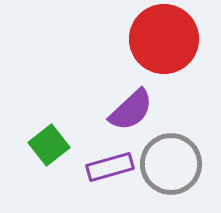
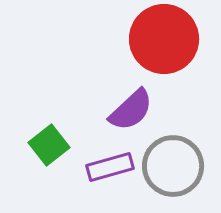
gray circle: moved 2 px right, 2 px down
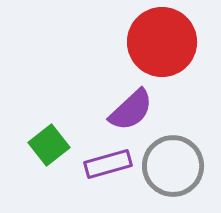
red circle: moved 2 px left, 3 px down
purple rectangle: moved 2 px left, 3 px up
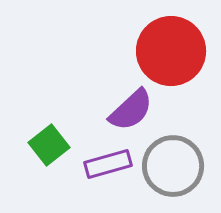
red circle: moved 9 px right, 9 px down
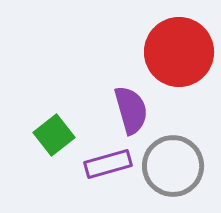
red circle: moved 8 px right, 1 px down
purple semicircle: rotated 63 degrees counterclockwise
green square: moved 5 px right, 10 px up
